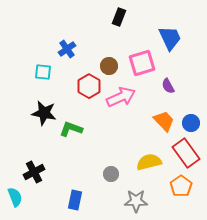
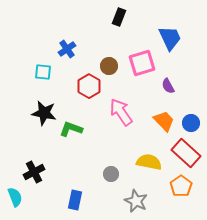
pink arrow: moved 15 px down; rotated 100 degrees counterclockwise
red rectangle: rotated 12 degrees counterclockwise
yellow semicircle: rotated 25 degrees clockwise
gray star: rotated 25 degrees clockwise
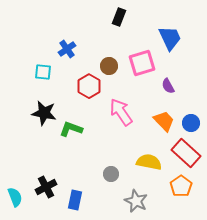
black cross: moved 12 px right, 15 px down
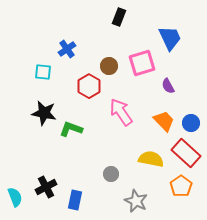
yellow semicircle: moved 2 px right, 3 px up
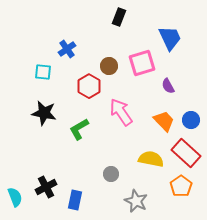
blue circle: moved 3 px up
green L-shape: moved 8 px right; rotated 50 degrees counterclockwise
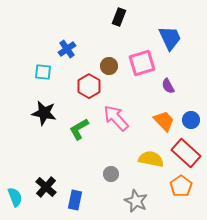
pink arrow: moved 5 px left, 6 px down; rotated 8 degrees counterclockwise
black cross: rotated 20 degrees counterclockwise
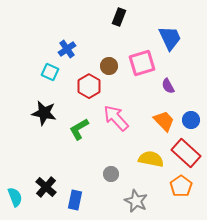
cyan square: moved 7 px right; rotated 18 degrees clockwise
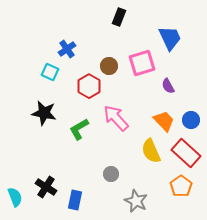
yellow semicircle: moved 8 px up; rotated 125 degrees counterclockwise
black cross: rotated 10 degrees counterclockwise
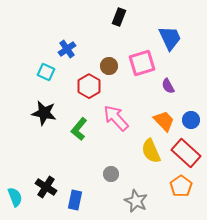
cyan square: moved 4 px left
green L-shape: rotated 20 degrees counterclockwise
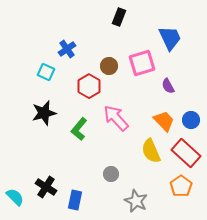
black star: rotated 25 degrees counterclockwise
cyan semicircle: rotated 24 degrees counterclockwise
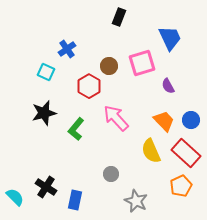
green L-shape: moved 3 px left
orange pentagon: rotated 10 degrees clockwise
